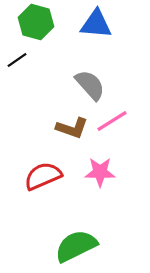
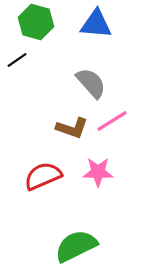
gray semicircle: moved 1 px right, 2 px up
pink star: moved 2 px left
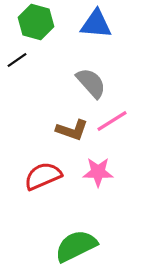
brown L-shape: moved 2 px down
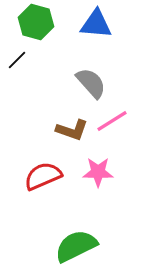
black line: rotated 10 degrees counterclockwise
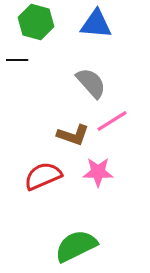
black line: rotated 45 degrees clockwise
brown L-shape: moved 1 px right, 5 px down
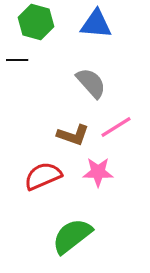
pink line: moved 4 px right, 6 px down
green semicircle: moved 4 px left, 10 px up; rotated 12 degrees counterclockwise
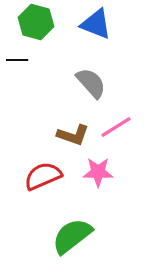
blue triangle: rotated 16 degrees clockwise
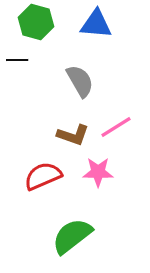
blue triangle: rotated 16 degrees counterclockwise
gray semicircle: moved 11 px left, 2 px up; rotated 12 degrees clockwise
